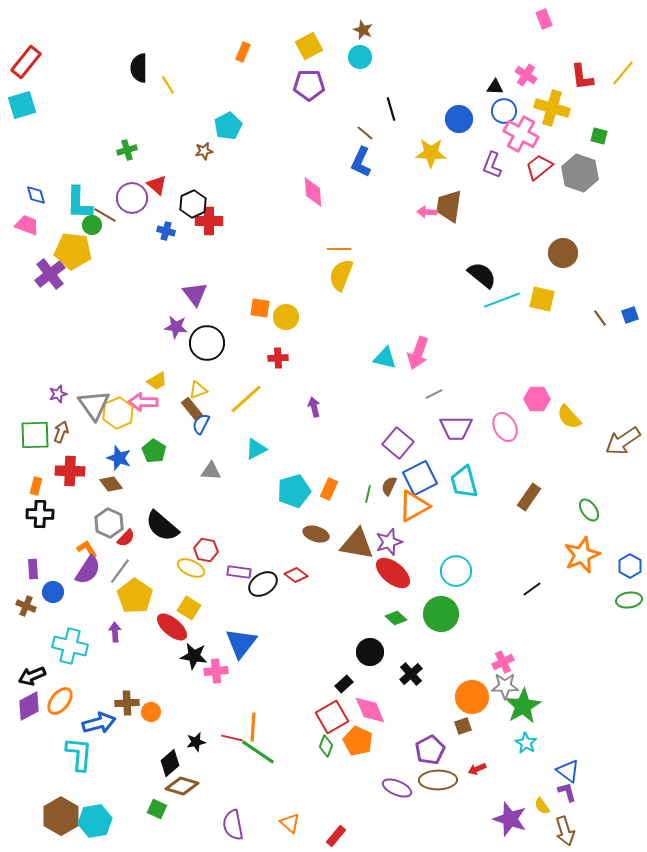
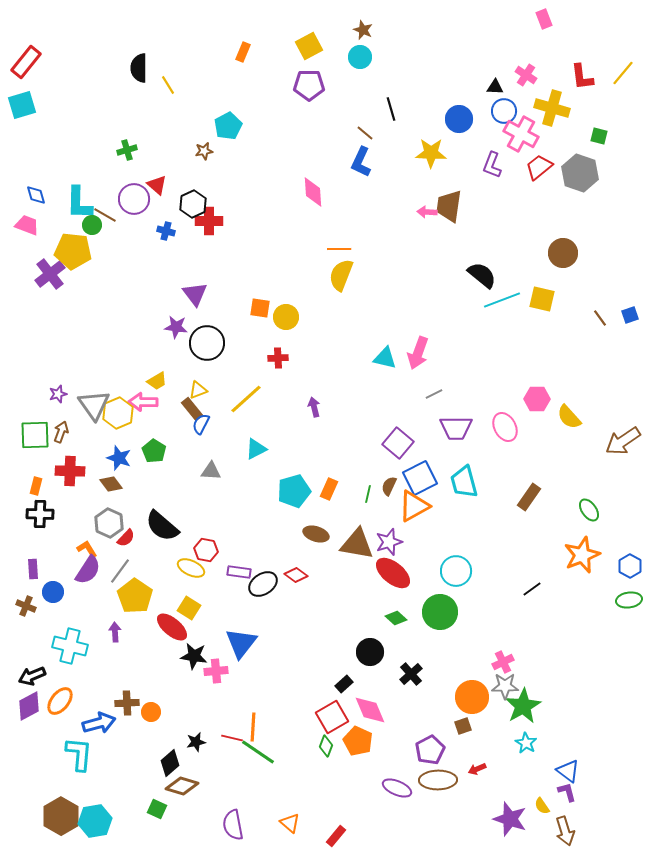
purple circle at (132, 198): moved 2 px right, 1 px down
green circle at (441, 614): moved 1 px left, 2 px up
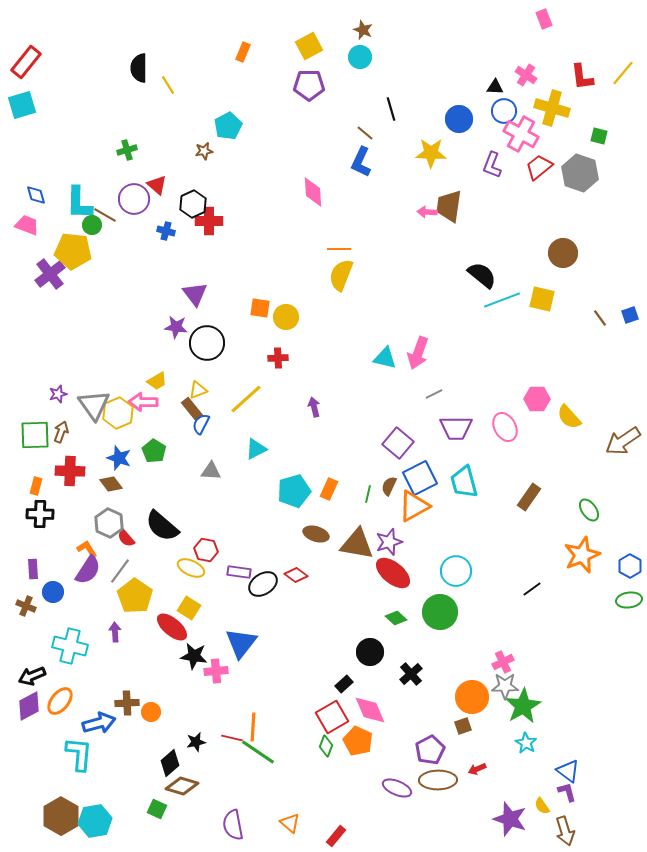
red semicircle at (126, 538): rotated 96 degrees clockwise
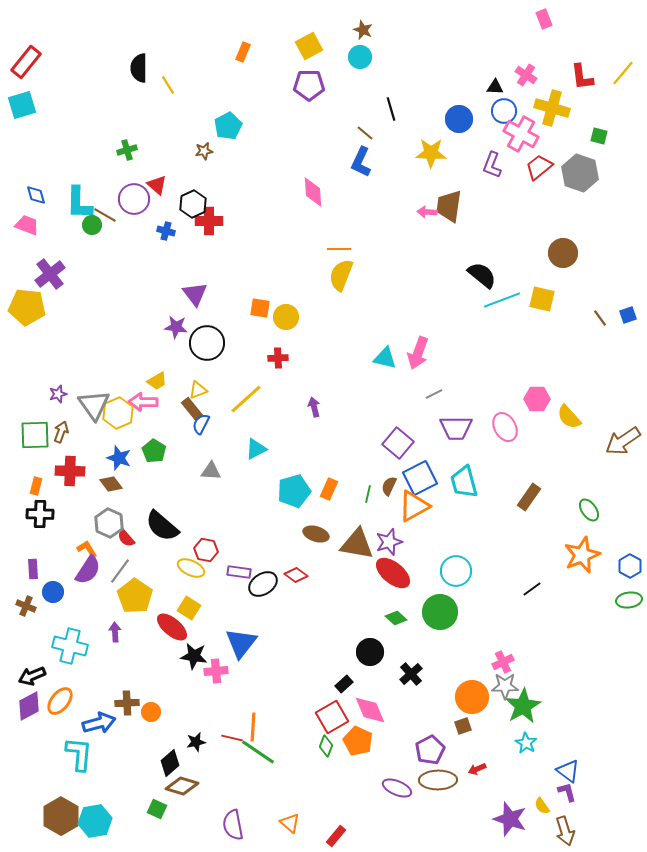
yellow pentagon at (73, 251): moved 46 px left, 56 px down
blue square at (630, 315): moved 2 px left
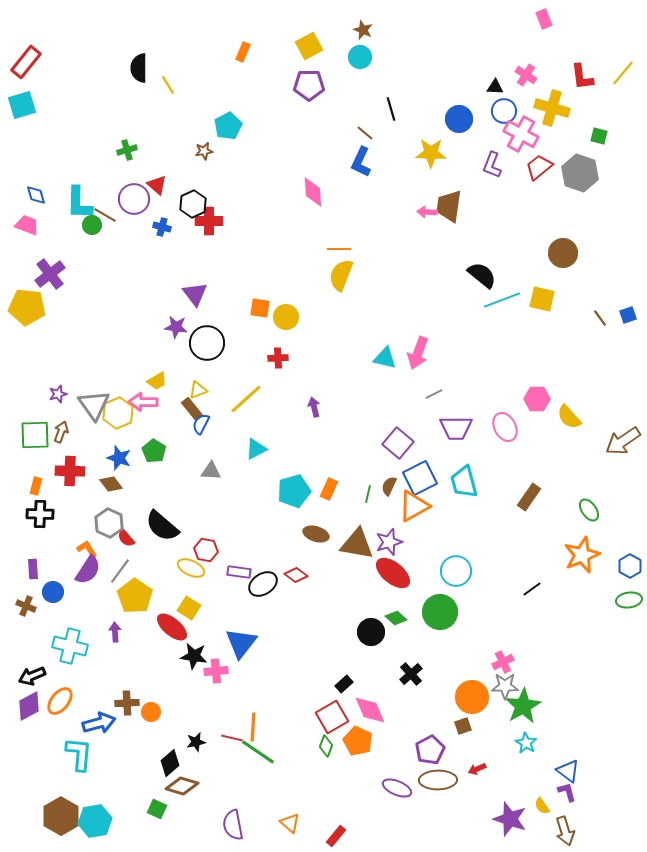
blue cross at (166, 231): moved 4 px left, 4 px up
black circle at (370, 652): moved 1 px right, 20 px up
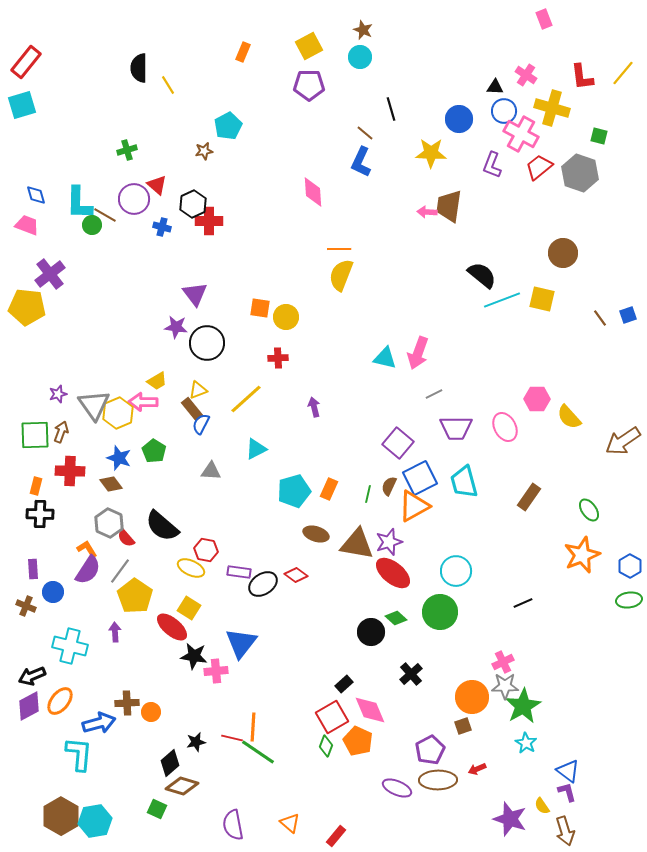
black line at (532, 589): moved 9 px left, 14 px down; rotated 12 degrees clockwise
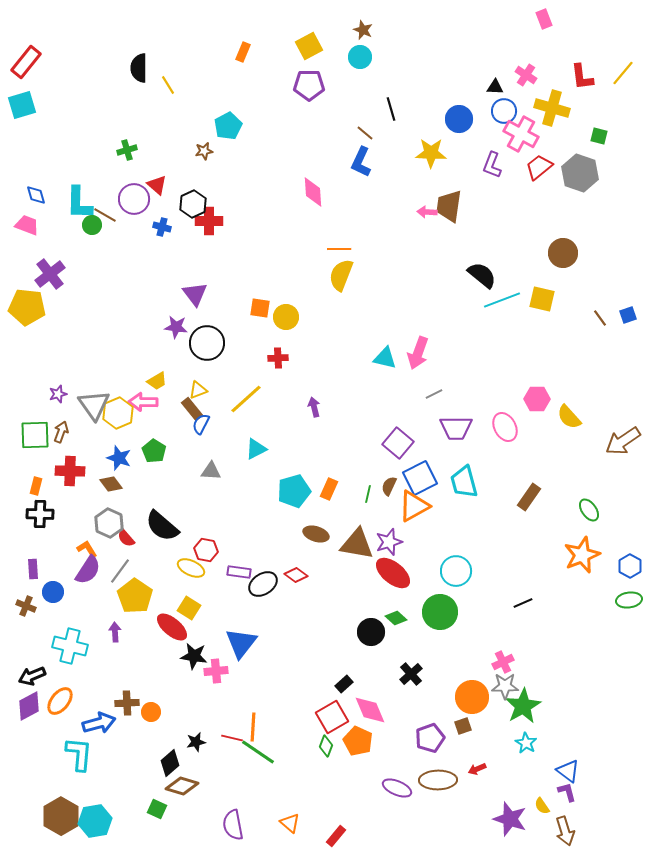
purple pentagon at (430, 750): moved 12 px up; rotated 8 degrees clockwise
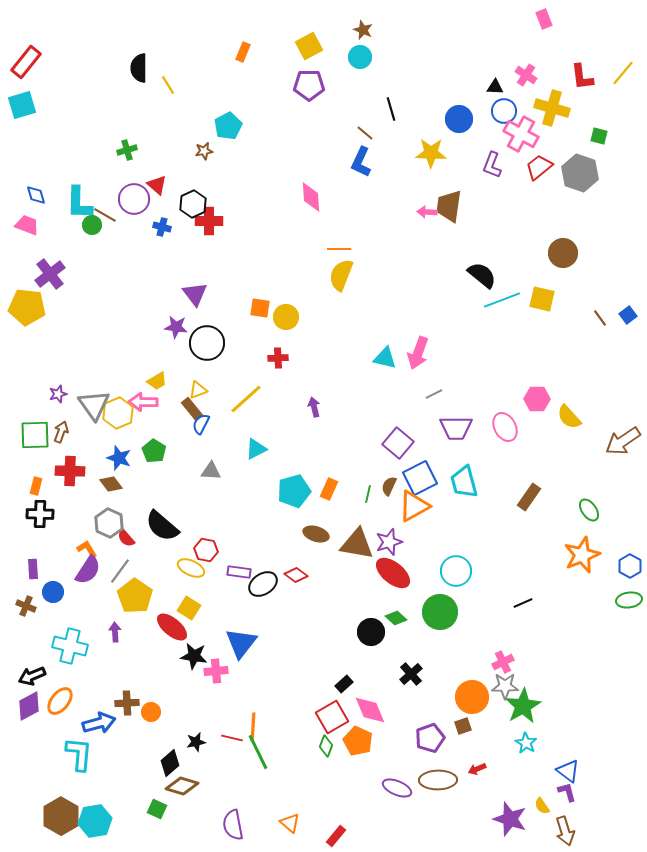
pink diamond at (313, 192): moved 2 px left, 5 px down
blue square at (628, 315): rotated 18 degrees counterclockwise
green line at (258, 752): rotated 30 degrees clockwise
